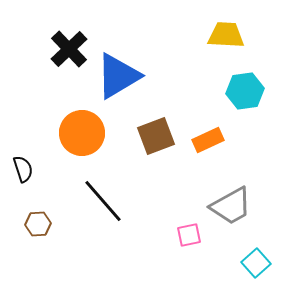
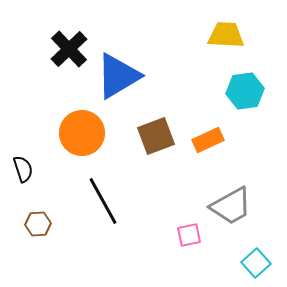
black line: rotated 12 degrees clockwise
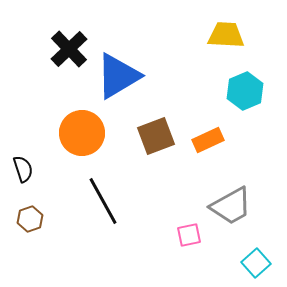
cyan hexagon: rotated 15 degrees counterclockwise
brown hexagon: moved 8 px left, 5 px up; rotated 15 degrees counterclockwise
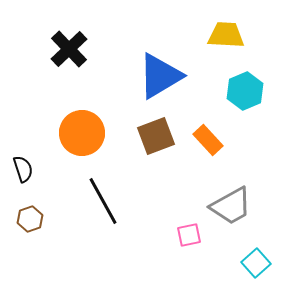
blue triangle: moved 42 px right
orange rectangle: rotated 72 degrees clockwise
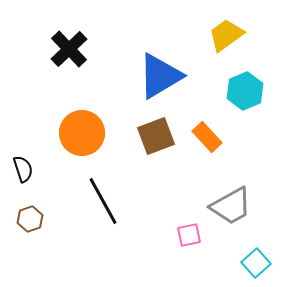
yellow trapezoid: rotated 39 degrees counterclockwise
orange rectangle: moved 1 px left, 3 px up
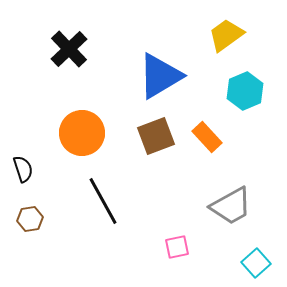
brown hexagon: rotated 10 degrees clockwise
pink square: moved 12 px left, 12 px down
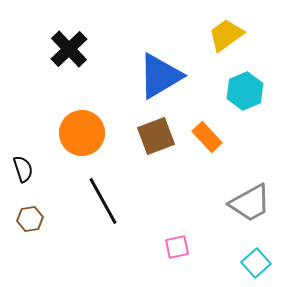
gray trapezoid: moved 19 px right, 3 px up
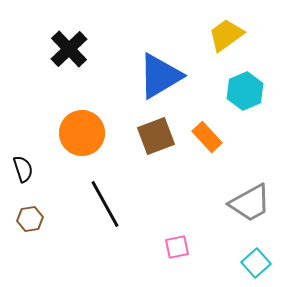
black line: moved 2 px right, 3 px down
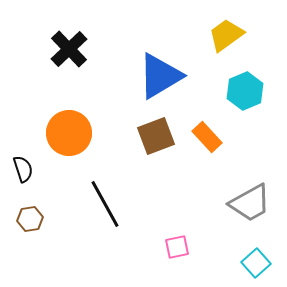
orange circle: moved 13 px left
